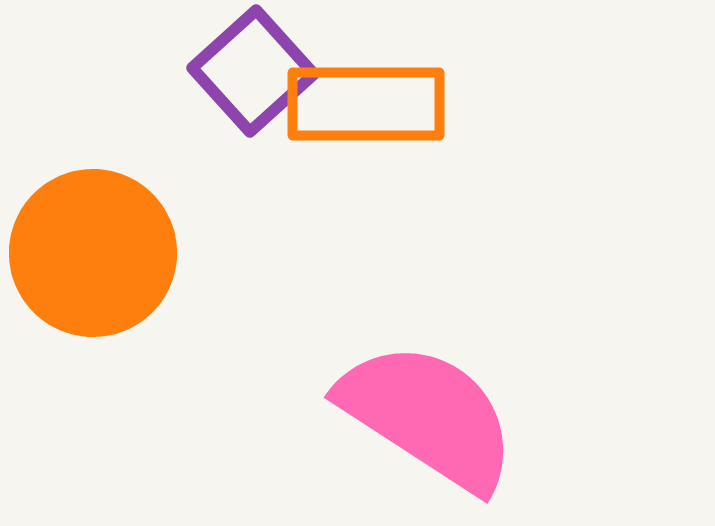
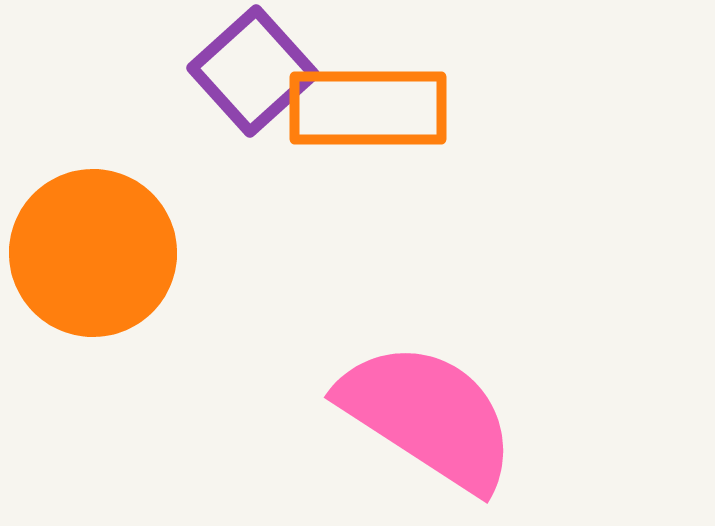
orange rectangle: moved 2 px right, 4 px down
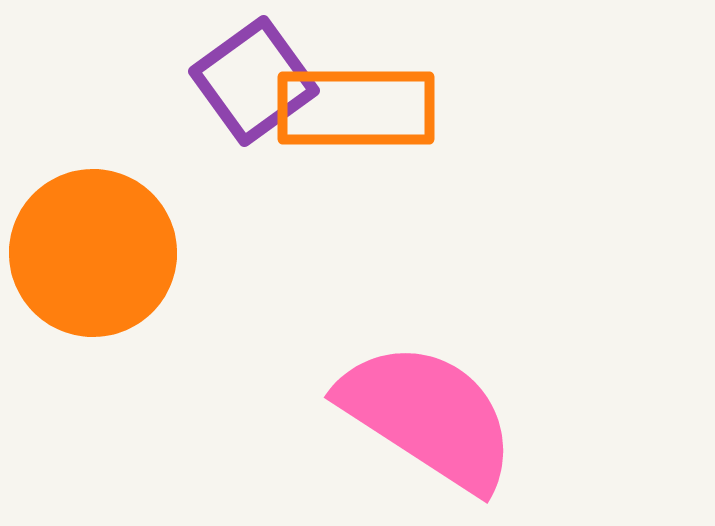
purple square: moved 1 px right, 10 px down; rotated 6 degrees clockwise
orange rectangle: moved 12 px left
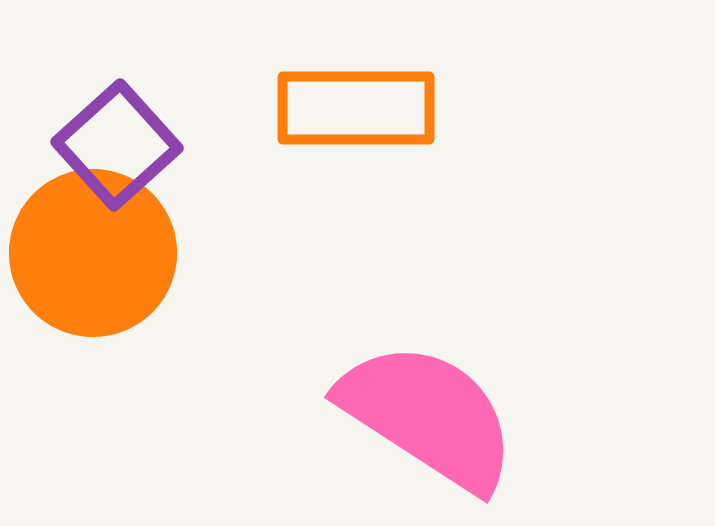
purple square: moved 137 px left, 64 px down; rotated 6 degrees counterclockwise
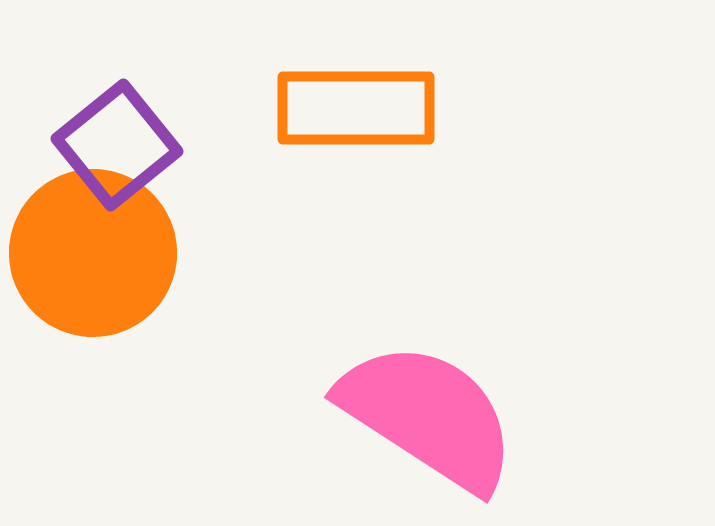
purple square: rotated 3 degrees clockwise
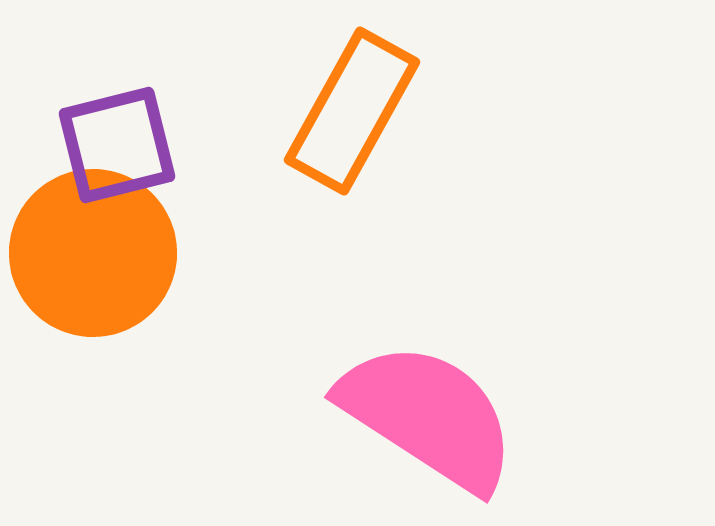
orange rectangle: moved 4 px left, 3 px down; rotated 61 degrees counterclockwise
purple square: rotated 25 degrees clockwise
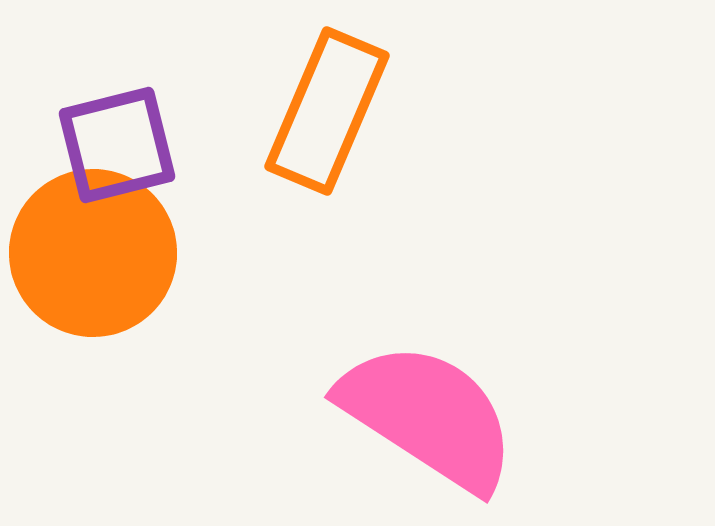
orange rectangle: moved 25 px left; rotated 6 degrees counterclockwise
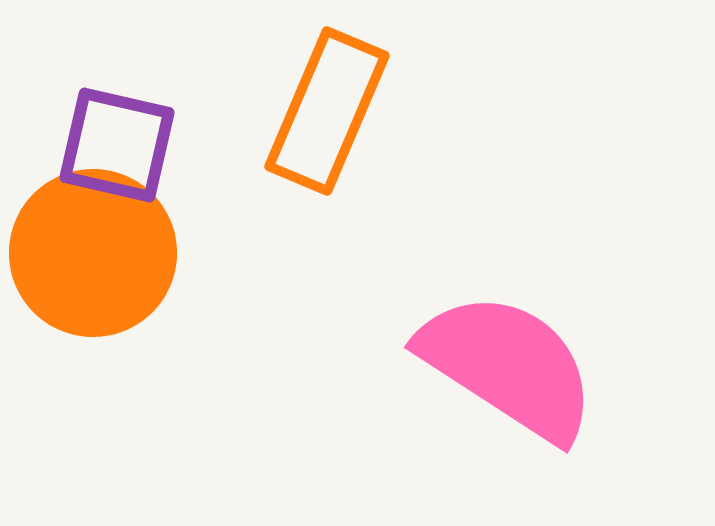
purple square: rotated 27 degrees clockwise
pink semicircle: moved 80 px right, 50 px up
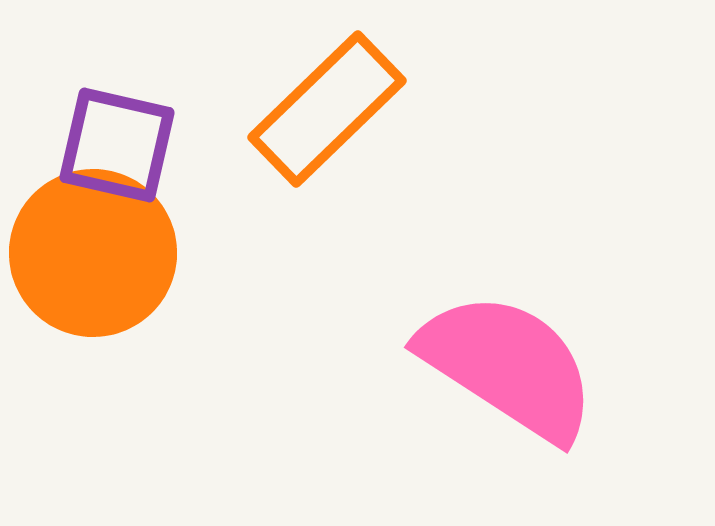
orange rectangle: moved 2 px up; rotated 23 degrees clockwise
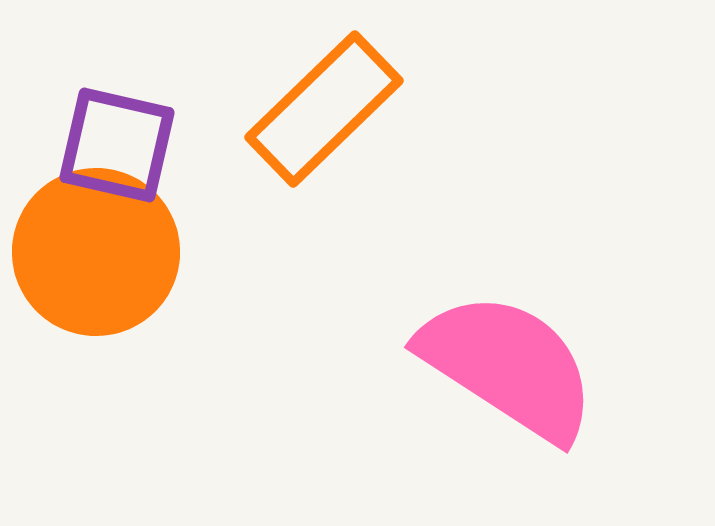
orange rectangle: moved 3 px left
orange circle: moved 3 px right, 1 px up
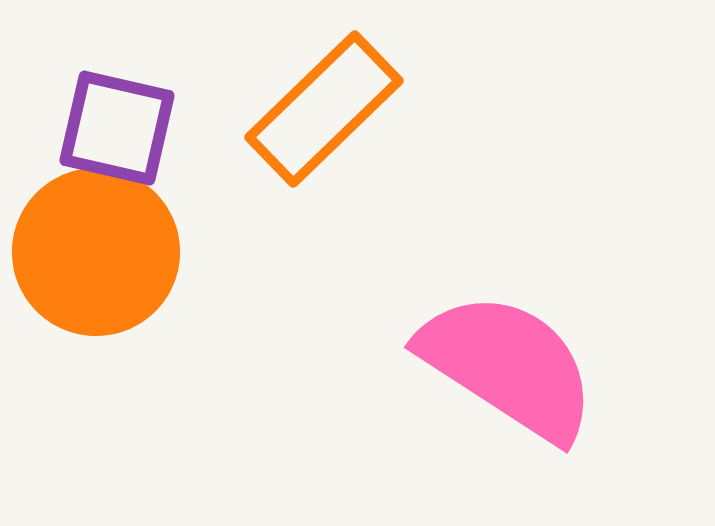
purple square: moved 17 px up
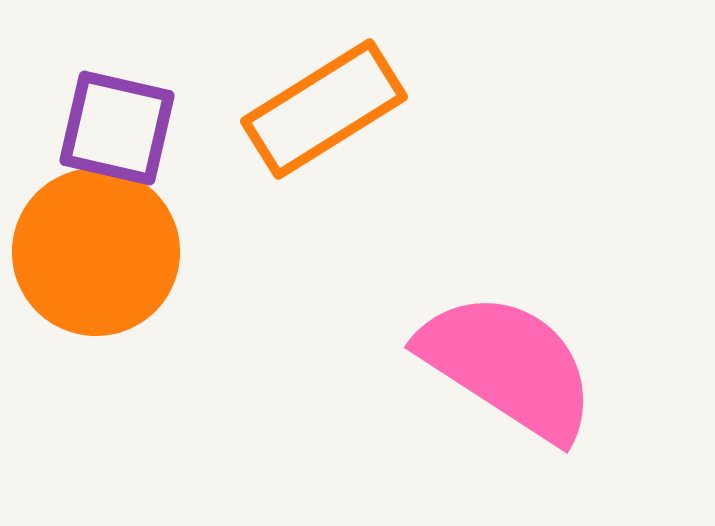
orange rectangle: rotated 12 degrees clockwise
